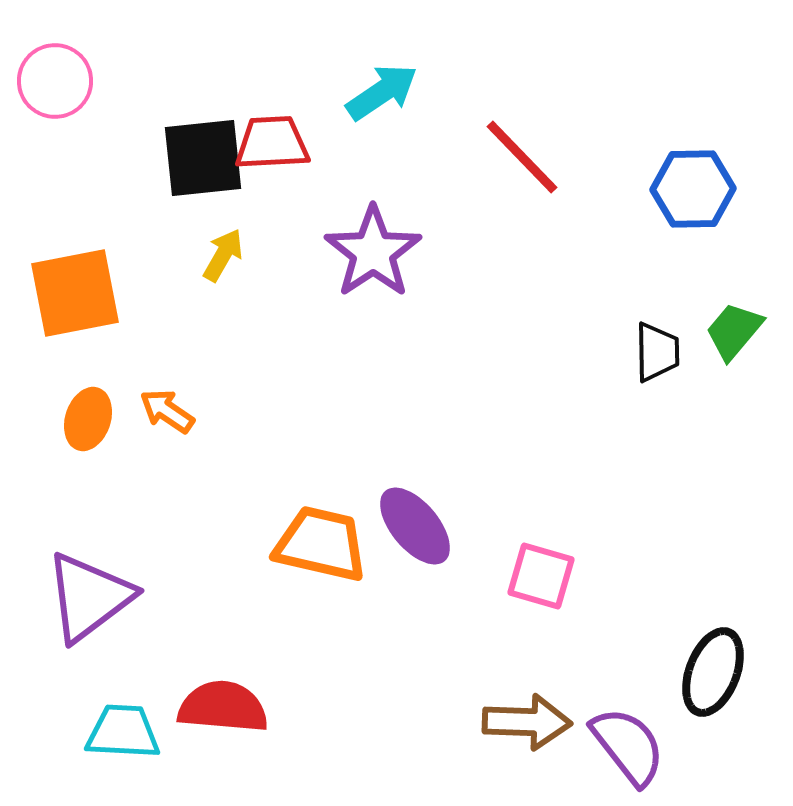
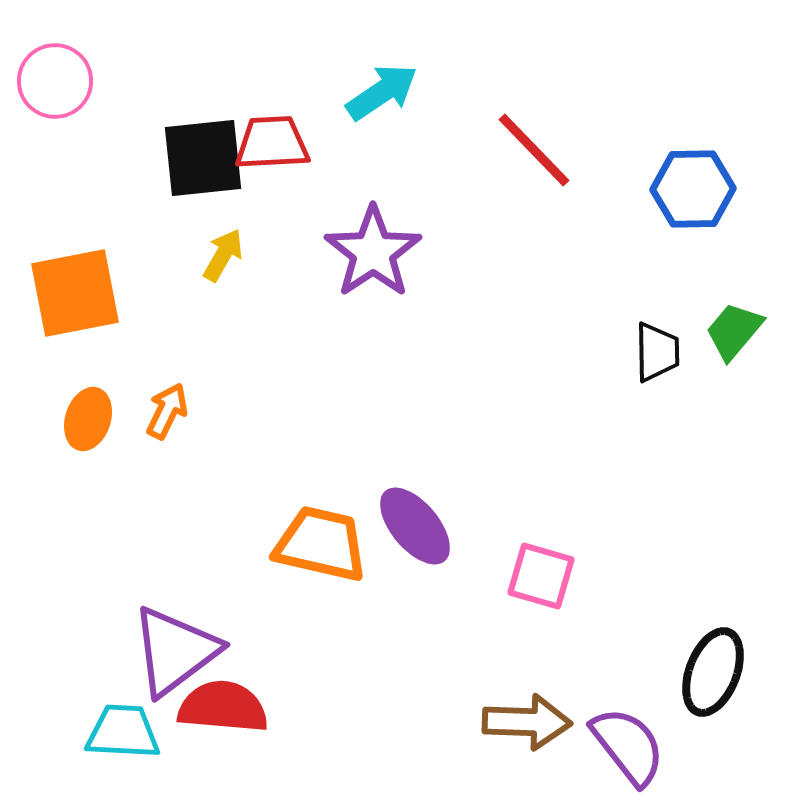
red line: moved 12 px right, 7 px up
orange arrow: rotated 82 degrees clockwise
purple triangle: moved 86 px right, 54 px down
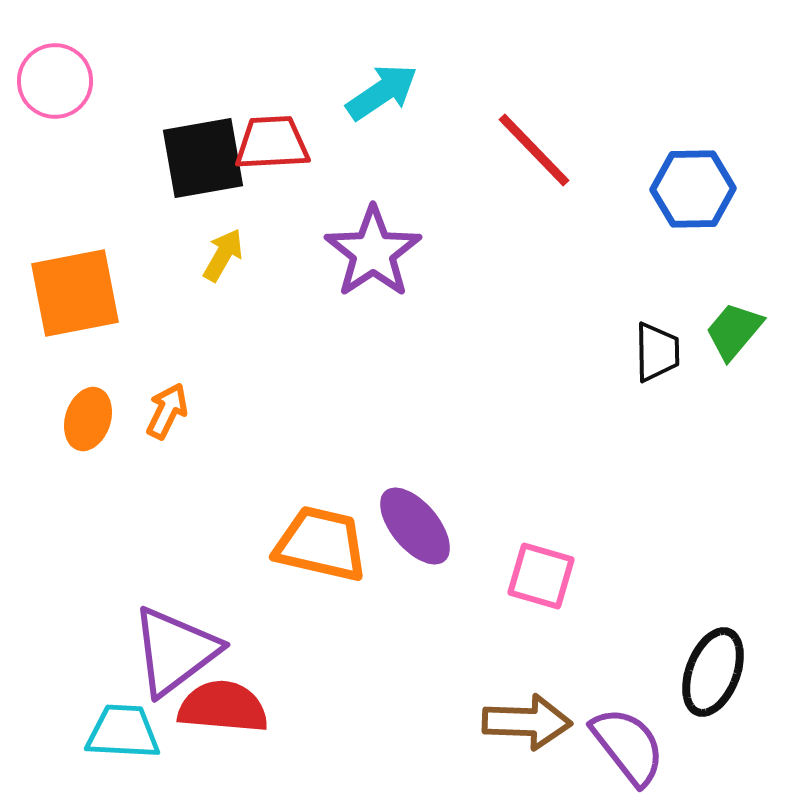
black square: rotated 4 degrees counterclockwise
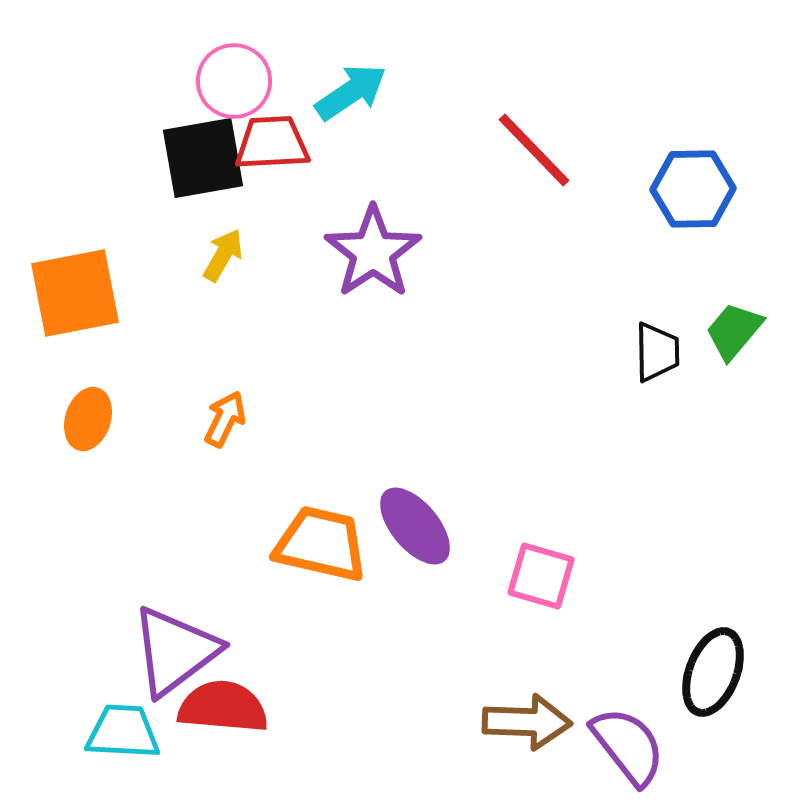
pink circle: moved 179 px right
cyan arrow: moved 31 px left
orange arrow: moved 58 px right, 8 px down
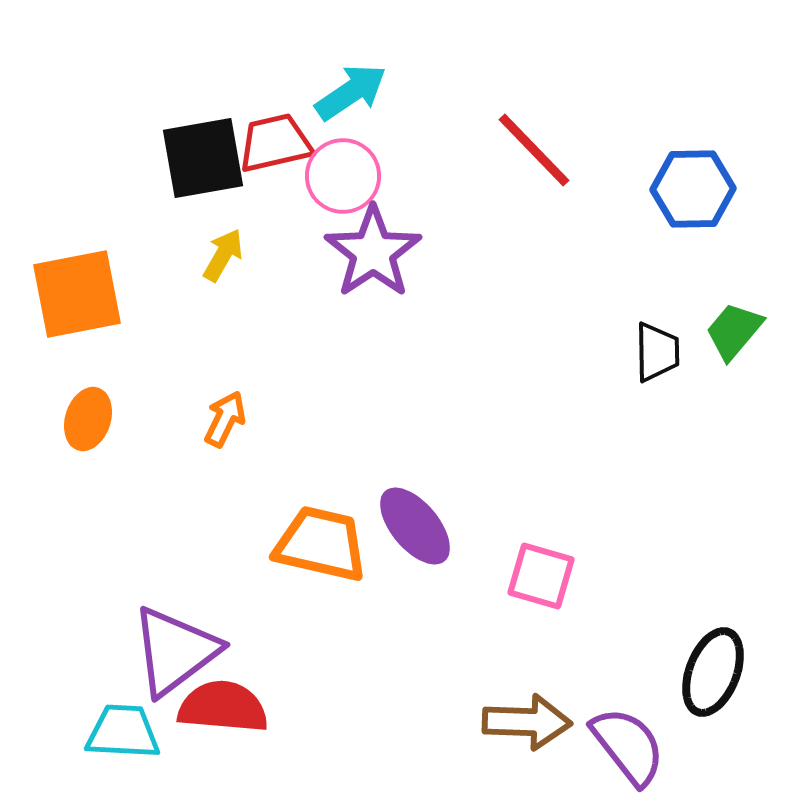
pink circle: moved 109 px right, 95 px down
red trapezoid: moved 3 px right; rotated 10 degrees counterclockwise
orange square: moved 2 px right, 1 px down
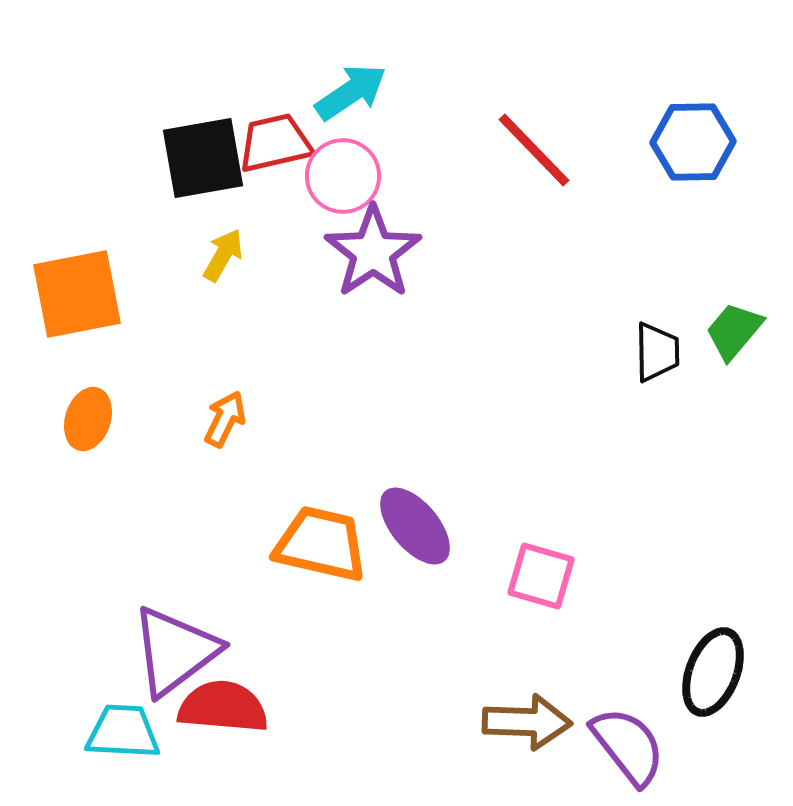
blue hexagon: moved 47 px up
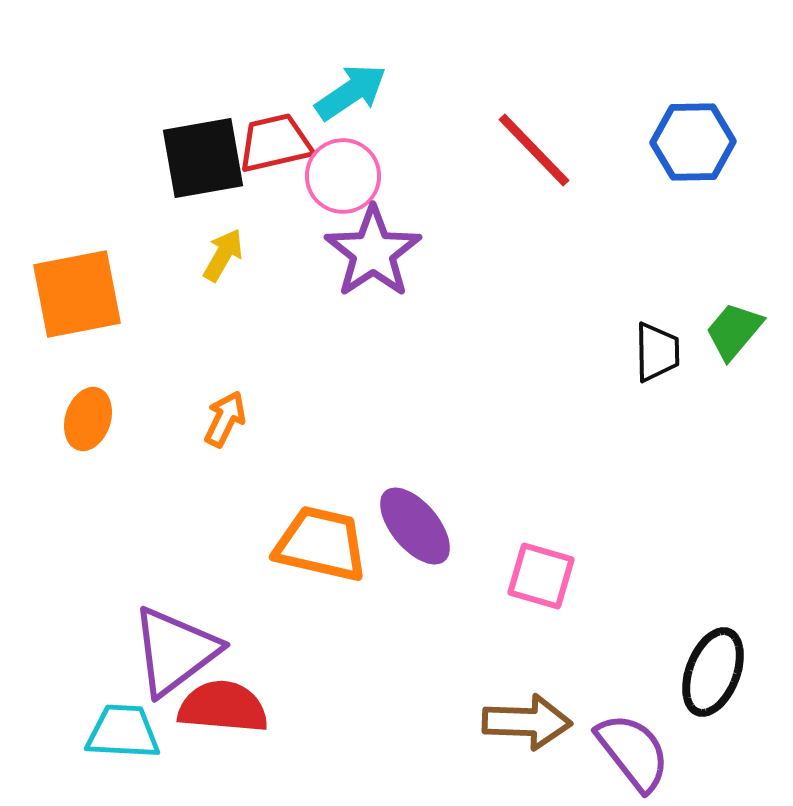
purple semicircle: moved 5 px right, 6 px down
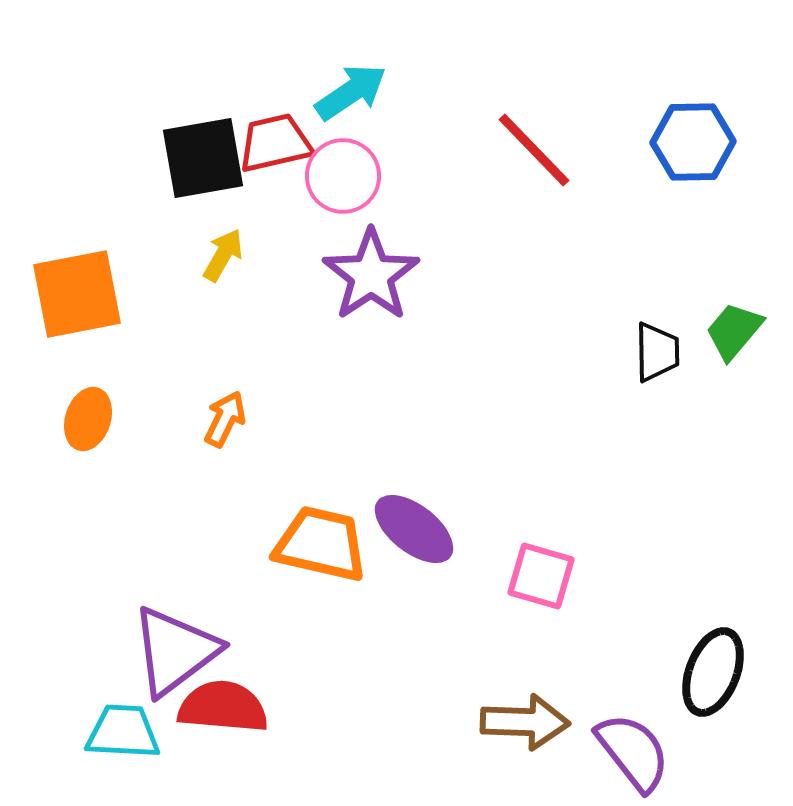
purple star: moved 2 px left, 23 px down
purple ellipse: moved 1 px left, 3 px down; rotated 12 degrees counterclockwise
brown arrow: moved 2 px left
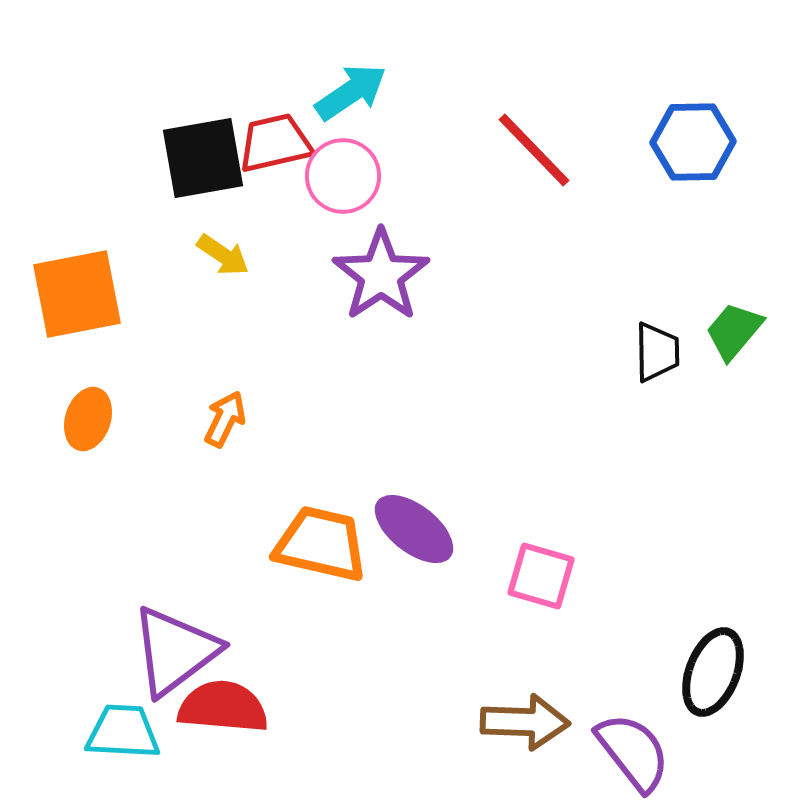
yellow arrow: rotated 94 degrees clockwise
purple star: moved 10 px right
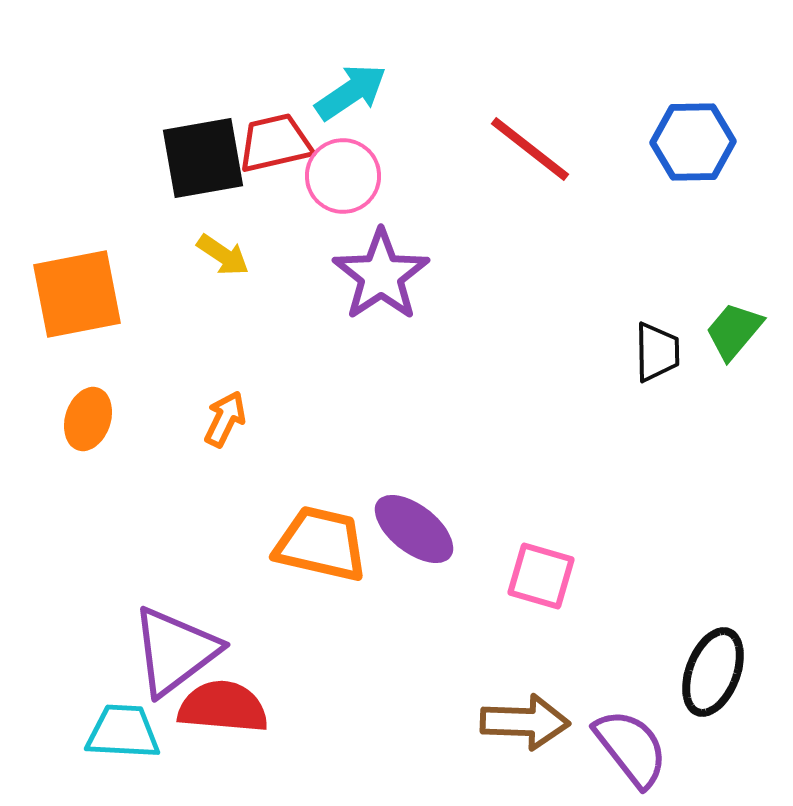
red line: moved 4 px left, 1 px up; rotated 8 degrees counterclockwise
purple semicircle: moved 2 px left, 4 px up
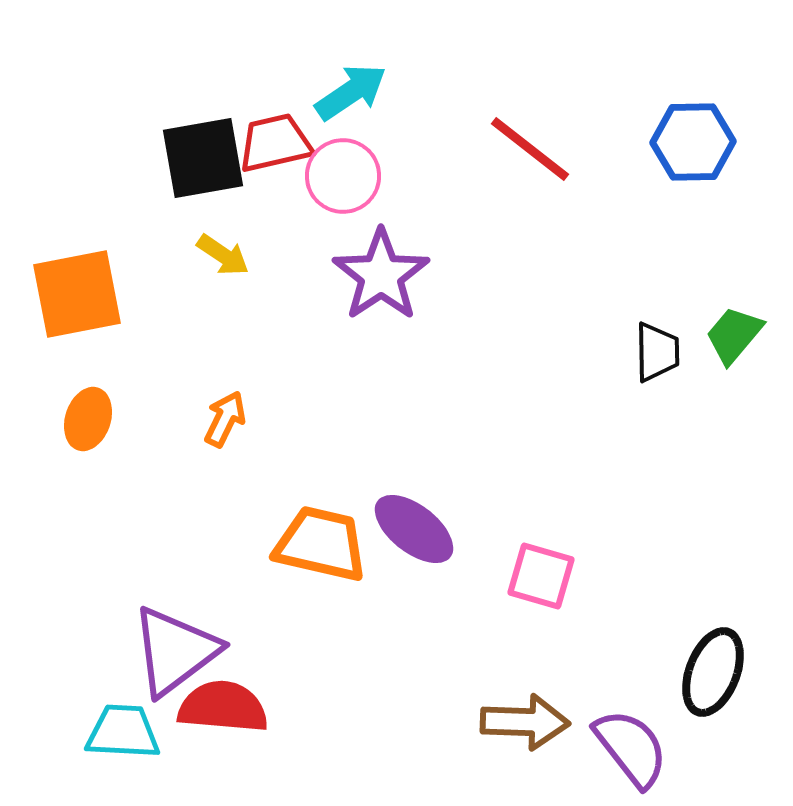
green trapezoid: moved 4 px down
